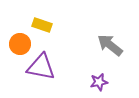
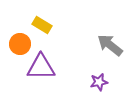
yellow rectangle: rotated 12 degrees clockwise
purple triangle: rotated 12 degrees counterclockwise
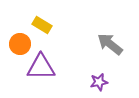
gray arrow: moved 1 px up
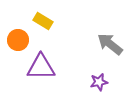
yellow rectangle: moved 1 px right, 4 px up
orange circle: moved 2 px left, 4 px up
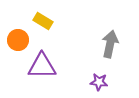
gray arrow: rotated 64 degrees clockwise
purple triangle: moved 1 px right, 1 px up
purple star: rotated 18 degrees clockwise
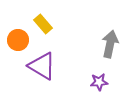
yellow rectangle: moved 3 px down; rotated 18 degrees clockwise
purple triangle: rotated 32 degrees clockwise
purple star: rotated 12 degrees counterclockwise
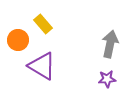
purple star: moved 8 px right, 3 px up
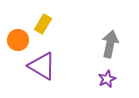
yellow rectangle: rotated 72 degrees clockwise
purple star: rotated 18 degrees counterclockwise
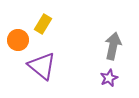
gray arrow: moved 3 px right, 2 px down
purple triangle: rotated 8 degrees clockwise
purple star: moved 2 px right, 1 px up
